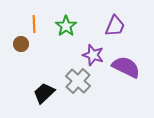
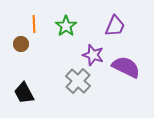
black trapezoid: moved 20 px left; rotated 75 degrees counterclockwise
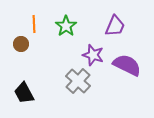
purple semicircle: moved 1 px right, 2 px up
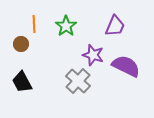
purple semicircle: moved 1 px left, 1 px down
black trapezoid: moved 2 px left, 11 px up
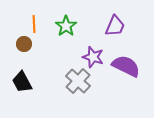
brown circle: moved 3 px right
purple star: moved 2 px down
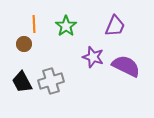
gray cross: moved 27 px left; rotated 30 degrees clockwise
